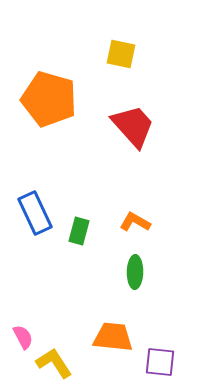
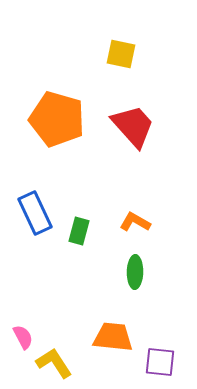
orange pentagon: moved 8 px right, 20 px down
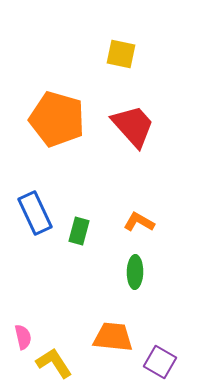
orange L-shape: moved 4 px right
pink semicircle: rotated 15 degrees clockwise
purple square: rotated 24 degrees clockwise
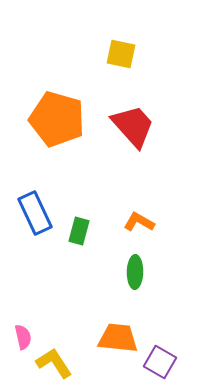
orange trapezoid: moved 5 px right, 1 px down
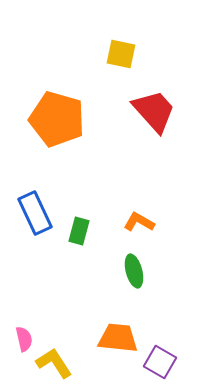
red trapezoid: moved 21 px right, 15 px up
green ellipse: moved 1 px left, 1 px up; rotated 16 degrees counterclockwise
pink semicircle: moved 1 px right, 2 px down
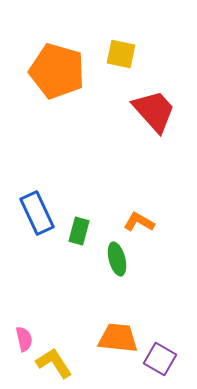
orange pentagon: moved 48 px up
blue rectangle: moved 2 px right
green ellipse: moved 17 px left, 12 px up
purple square: moved 3 px up
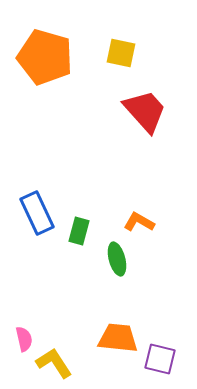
yellow square: moved 1 px up
orange pentagon: moved 12 px left, 14 px up
red trapezoid: moved 9 px left
purple square: rotated 16 degrees counterclockwise
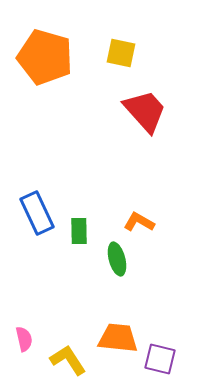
green rectangle: rotated 16 degrees counterclockwise
yellow L-shape: moved 14 px right, 3 px up
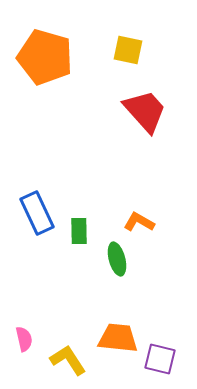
yellow square: moved 7 px right, 3 px up
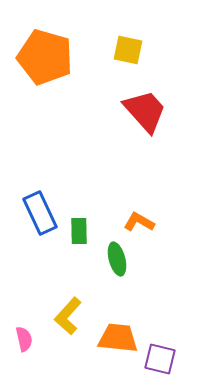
blue rectangle: moved 3 px right
yellow L-shape: moved 44 px up; rotated 105 degrees counterclockwise
